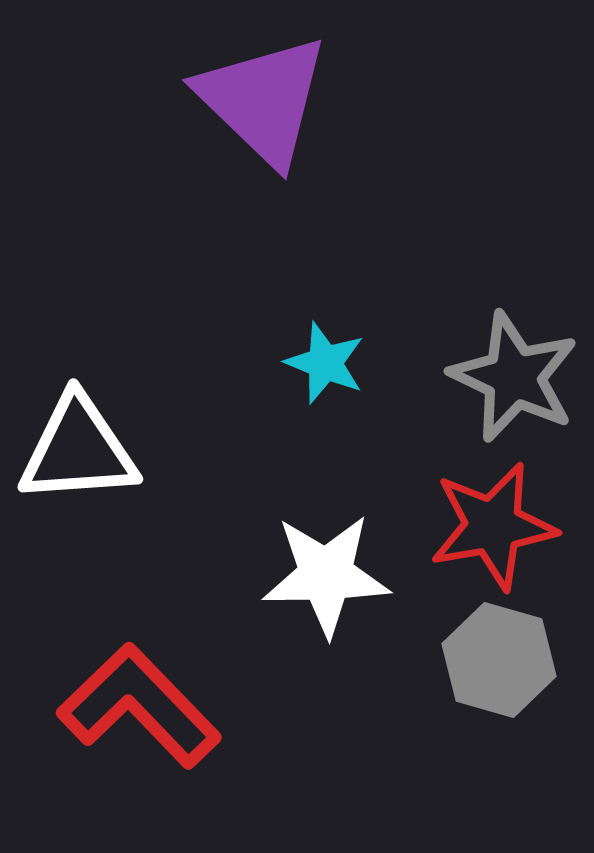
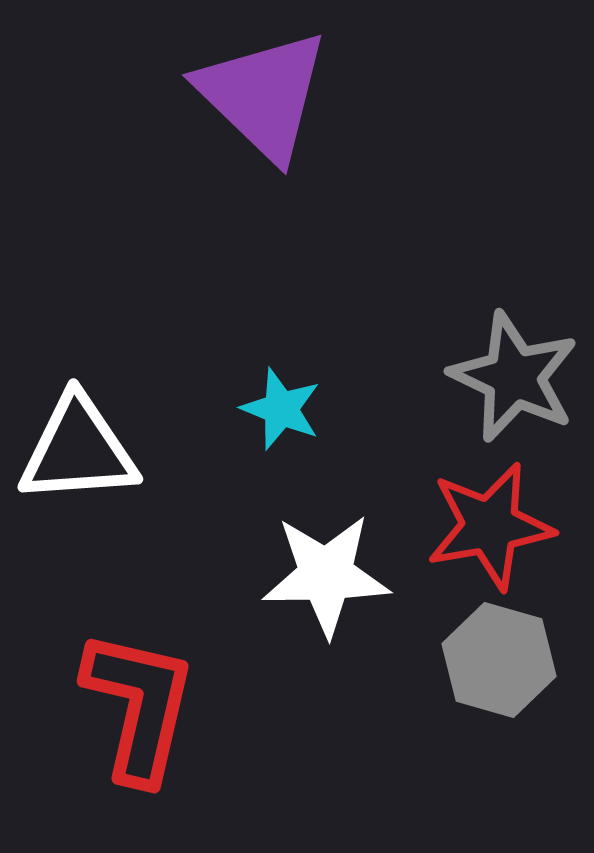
purple triangle: moved 5 px up
cyan star: moved 44 px left, 46 px down
red star: moved 3 px left
red L-shape: rotated 57 degrees clockwise
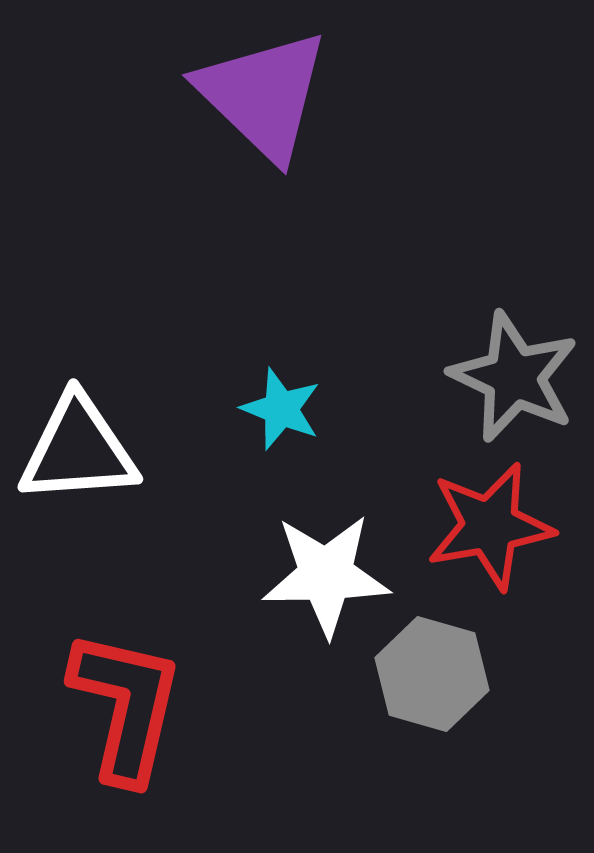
gray hexagon: moved 67 px left, 14 px down
red L-shape: moved 13 px left
